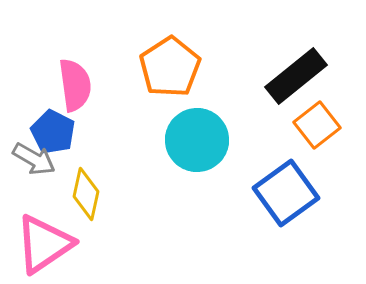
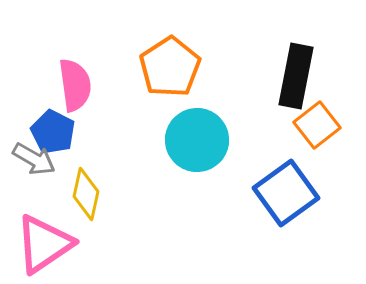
black rectangle: rotated 40 degrees counterclockwise
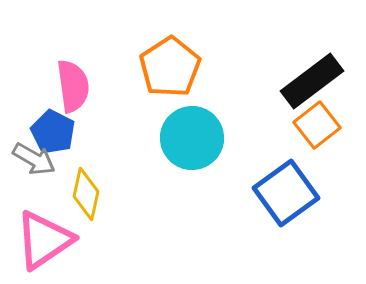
black rectangle: moved 16 px right, 5 px down; rotated 42 degrees clockwise
pink semicircle: moved 2 px left, 1 px down
cyan circle: moved 5 px left, 2 px up
pink triangle: moved 4 px up
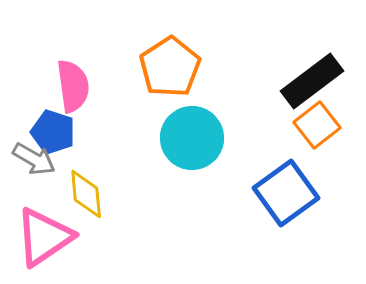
blue pentagon: rotated 9 degrees counterclockwise
yellow diamond: rotated 18 degrees counterclockwise
pink triangle: moved 3 px up
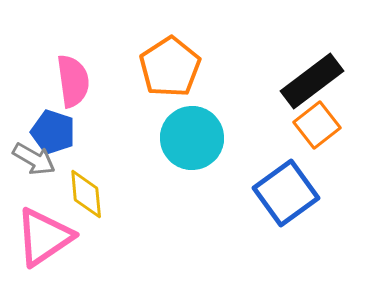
pink semicircle: moved 5 px up
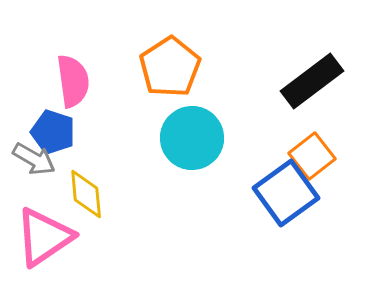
orange square: moved 5 px left, 31 px down
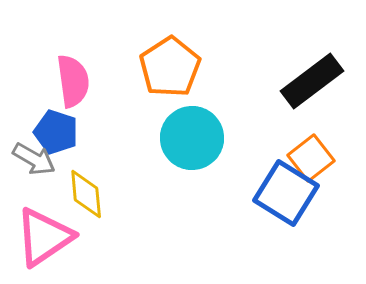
blue pentagon: moved 3 px right
orange square: moved 1 px left, 2 px down
blue square: rotated 22 degrees counterclockwise
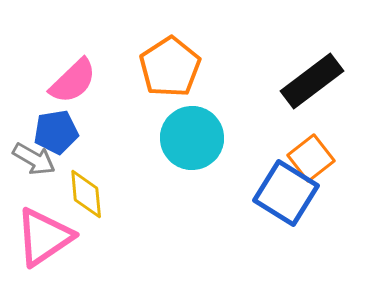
pink semicircle: rotated 54 degrees clockwise
blue pentagon: rotated 27 degrees counterclockwise
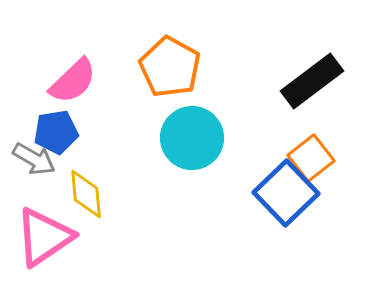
orange pentagon: rotated 10 degrees counterclockwise
blue square: rotated 14 degrees clockwise
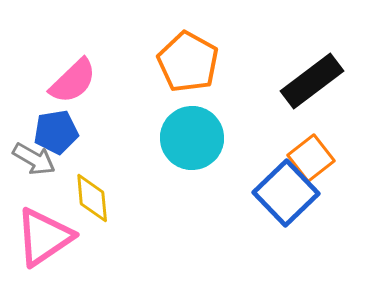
orange pentagon: moved 18 px right, 5 px up
yellow diamond: moved 6 px right, 4 px down
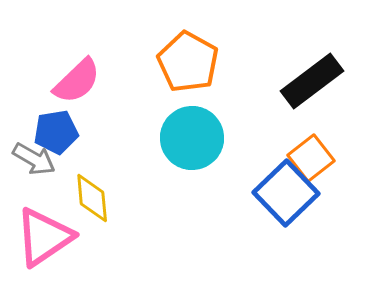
pink semicircle: moved 4 px right
